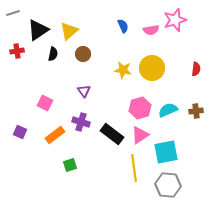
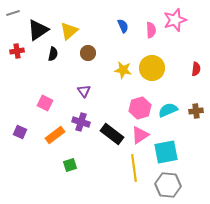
pink semicircle: rotated 84 degrees counterclockwise
brown circle: moved 5 px right, 1 px up
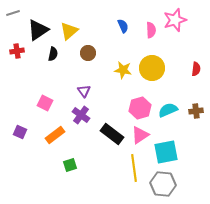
purple cross: moved 7 px up; rotated 18 degrees clockwise
gray hexagon: moved 5 px left, 1 px up
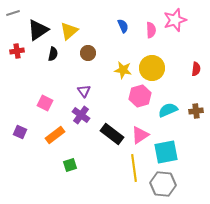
pink hexagon: moved 12 px up
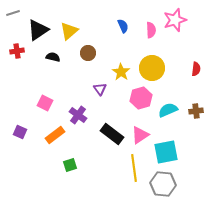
black semicircle: moved 3 px down; rotated 88 degrees counterclockwise
yellow star: moved 2 px left, 2 px down; rotated 24 degrees clockwise
purple triangle: moved 16 px right, 2 px up
pink hexagon: moved 1 px right, 2 px down
purple cross: moved 3 px left
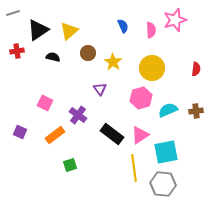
yellow star: moved 8 px left, 10 px up
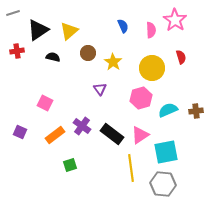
pink star: rotated 20 degrees counterclockwise
red semicircle: moved 15 px left, 12 px up; rotated 24 degrees counterclockwise
purple cross: moved 4 px right, 11 px down
yellow line: moved 3 px left
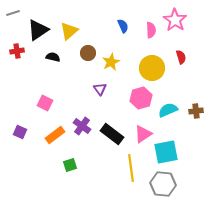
yellow star: moved 2 px left; rotated 12 degrees clockwise
pink triangle: moved 3 px right, 1 px up
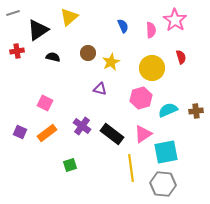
yellow triangle: moved 14 px up
purple triangle: rotated 40 degrees counterclockwise
orange rectangle: moved 8 px left, 2 px up
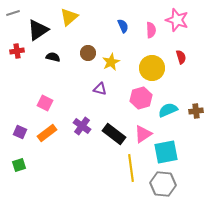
pink star: moved 2 px right; rotated 15 degrees counterclockwise
black rectangle: moved 2 px right
green square: moved 51 px left
